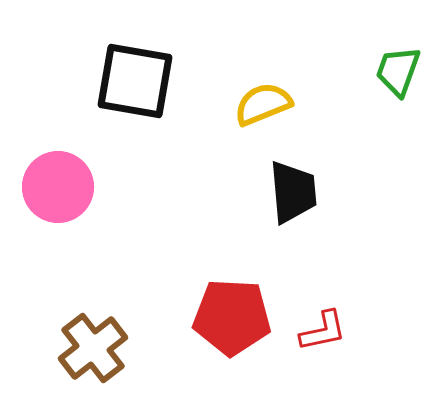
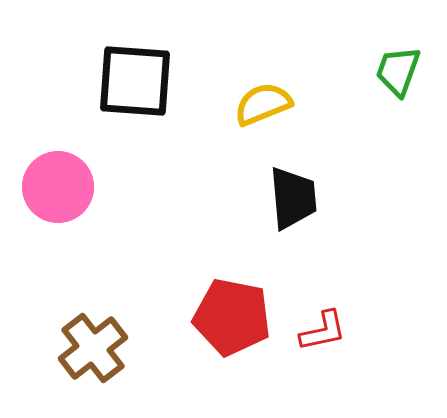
black square: rotated 6 degrees counterclockwise
black trapezoid: moved 6 px down
red pentagon: rotated 8 degrees clockwise
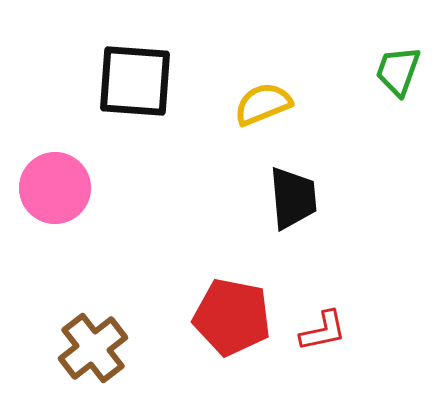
pink circle: moved 3 px left, 1 px down
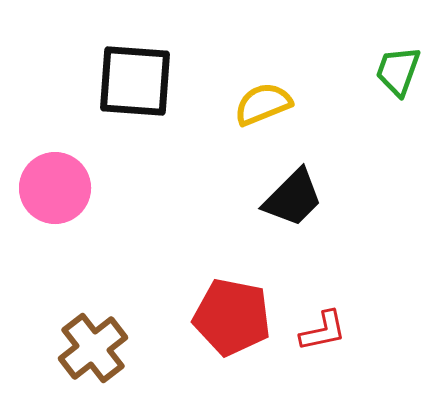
black trapezoid: rotated 50 degrees clockwise
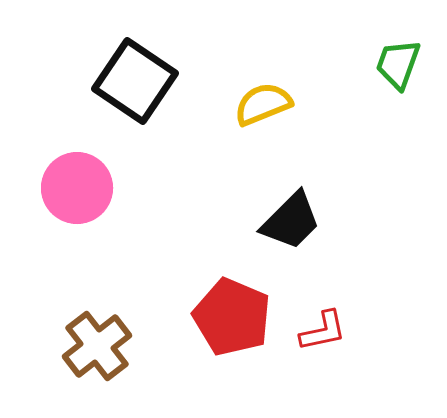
green trapezoid: moved 7 px up
black square: rotated 30 degrees clockwise
pink circle: moved 22 px right
black trapezoid: moved 2 px left, 23 px down
red pentagon: rotated 12 degrees clockwise
brown cross: moved 4 px right, 2 px up
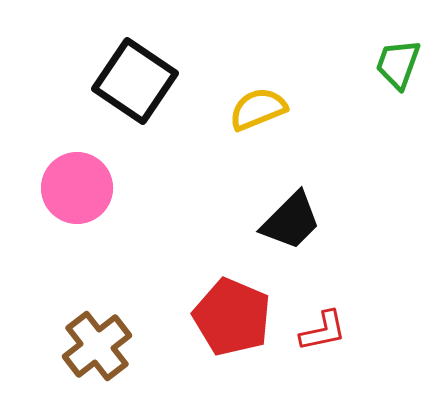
yellow semicircle: moved 5 px left, 5 px down
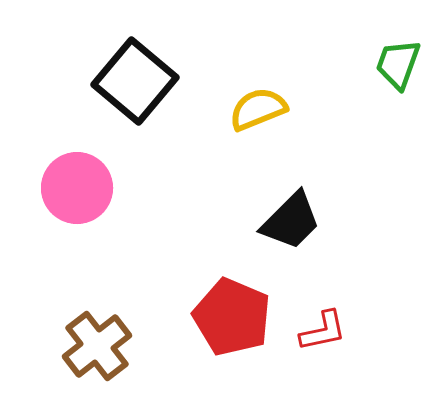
black square: rotated 6 degrees clockwise
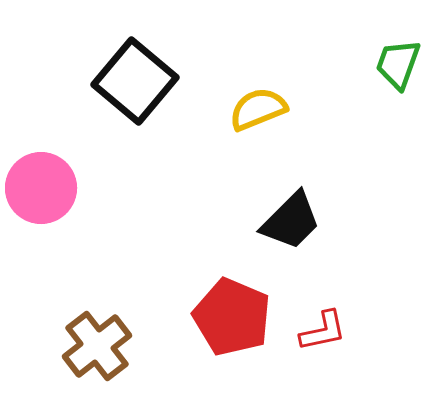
pink circle: moved 36 px left
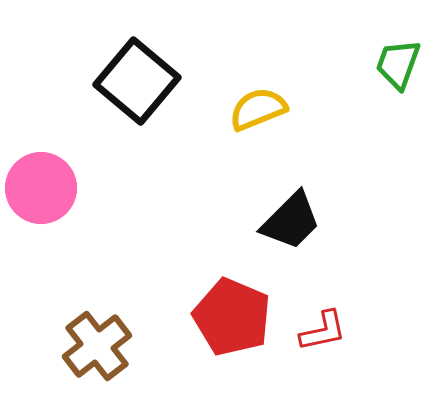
black square: moved 2 px right
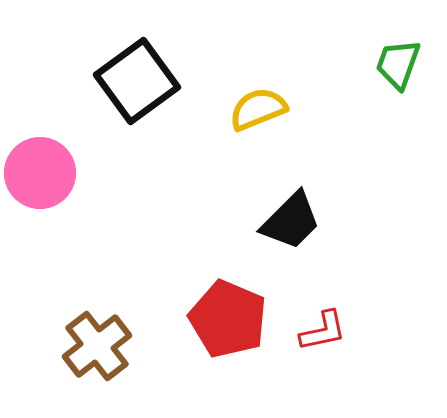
black square: rotated 14 degrees clockwise
pink circle: moved 1 px left, 15 px up
red pentagon: moved 4 px left, 2 px down
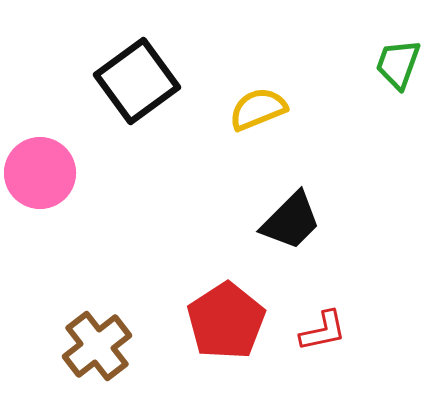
red pentagon: moved 2 px left, 2 px down; rotated 16 degrees clockwise
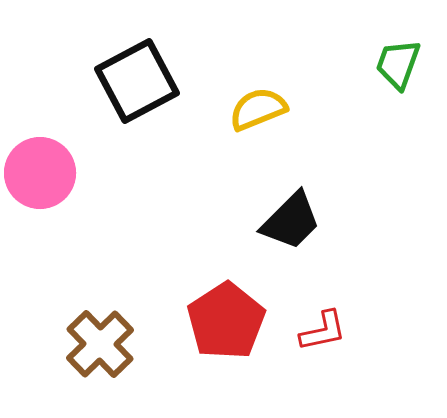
black square: rotated 8 degrees clockwise
brown cross: moved 3 px right, 2 px up; rotated 6 degrees counterclockwise
